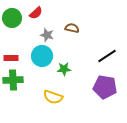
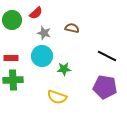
green circle: moved 2 px down
gray star: moved 3 px left, 2 px up
black line: rotated 60 degrees clockwise
yellow semicircle: moved 4 px right
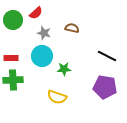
green circle: moved 1 px right
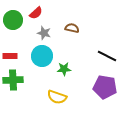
red rectangle: moved 1 px left, 2 px up
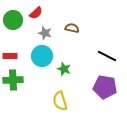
gray star: moved 1 px right
green star: rotated 24 degrees clockwise
yellow semicircle: moved 3 px right, 4 px down; rotated 54 degrees clockwise
